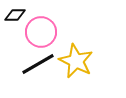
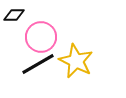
black diamond: moved 1 px left
pink circle: moved 5 px down
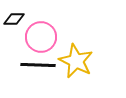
black diamond: moved 4 px down
black line: moved 1 px down; rotated 32 degrees clockwise
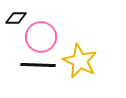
black diamond: moved 2 px right, 1 px up
yellow star: moved 4 px right
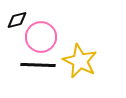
black diamond: moved 1 px right, 2 px down; rotated 15 degrees counterclockwise
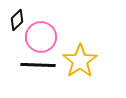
black diamond: rotated 30 degrees counterclockwise
yellow star: rotated 12 degrees clockwise
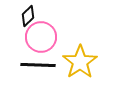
black diamond: moved 11 px right, 4 px up
yellow star: moved 1 px down
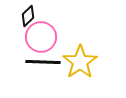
black line: moved 5 px right, 3 px up
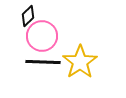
pink circle: moved 1 px right, 1 px up
